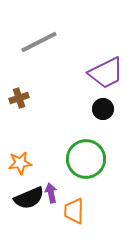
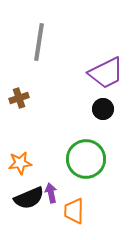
gray line: rotated 54 degrees counterclockwise
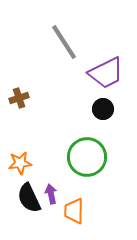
gray line: moved 25 px right; rotated 42 degrees counterclockwise
green circle: moved 1 px right, 2 px up
purple arrow: moved 1 px down
black semicircle: rotated 88 degrees clockwise
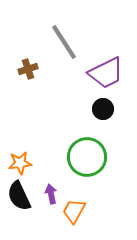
brown cross: moved 9 px right, 29 px up
black semicircle: moved 10 px left, 2 px up
orange trapezoid: rotated 28 degrees clockwise
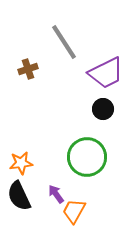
orange star: moved 1 px right
purple arrow: moved 5 px right; rotated 24 degrees counterclockwise
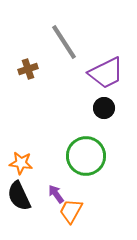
black circle: moved 1 px right, 1 px up
green circle: moved 1 px left, 1 px up
orange star: rotated 15 degrees clockwise
orange trapezoid: moved 3 px left
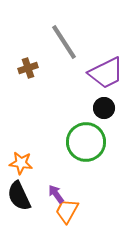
brown cross: moved 1 px up
green circle: moved 14 px up
orange trapezoid: moved 4 px left
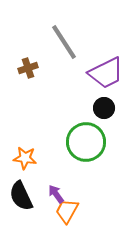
orange star: moved 4 px right, 5 px up
black semicircle: moved 2 px right
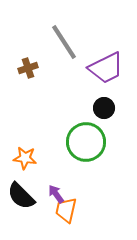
purple trapezoid: moved 5 px up
black semicircle: rotated 20 degrees counterclockwise
orange trapezoid: moved 1 px left, 1 px up; rotated 16 degrees counterclockwise
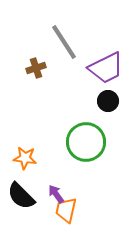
brown cross: moved 8 px right
black circle: moved 4 px right, 7 px up
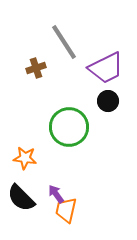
green circle: moved 17 px left, 15 px up
black semicircle: moved 2 px down
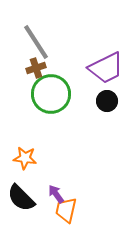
gray line: moved 28 px left
black circle: moved 1 px left
green circle: moved 18 px left, 33 px up
